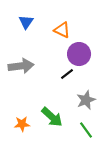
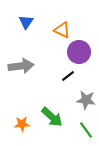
purple circle: moved 2 px up
black line: moved 1 px right, 2 px down
gray star: rotated 30 degrees clockwise
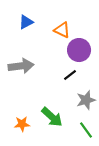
blue triangle: rotated 28 degrees clockwise
purple circle: moved 2 px up
black line: moved 2 px right, 1 px up
gray star: rotated 24 degrees counterclockwise
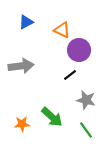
gray star: rotated 30 degrees clockwise
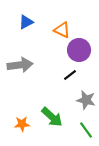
gray arrow: moved 1 px left, 1 px up
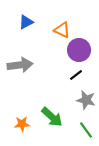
black line: moved 6 px right
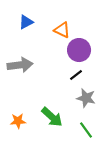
gray star: moved 2 px up
orange star: moved 4 px left, 3 px up
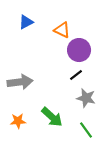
gray arrow: moved 17 px down
